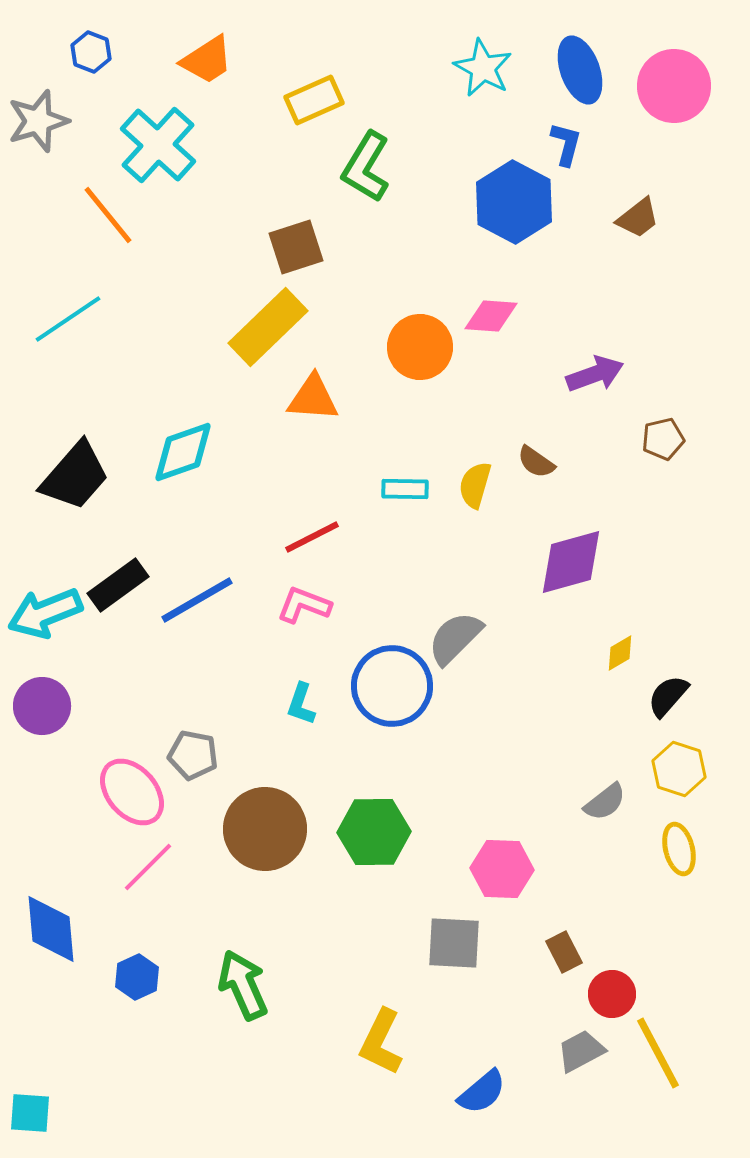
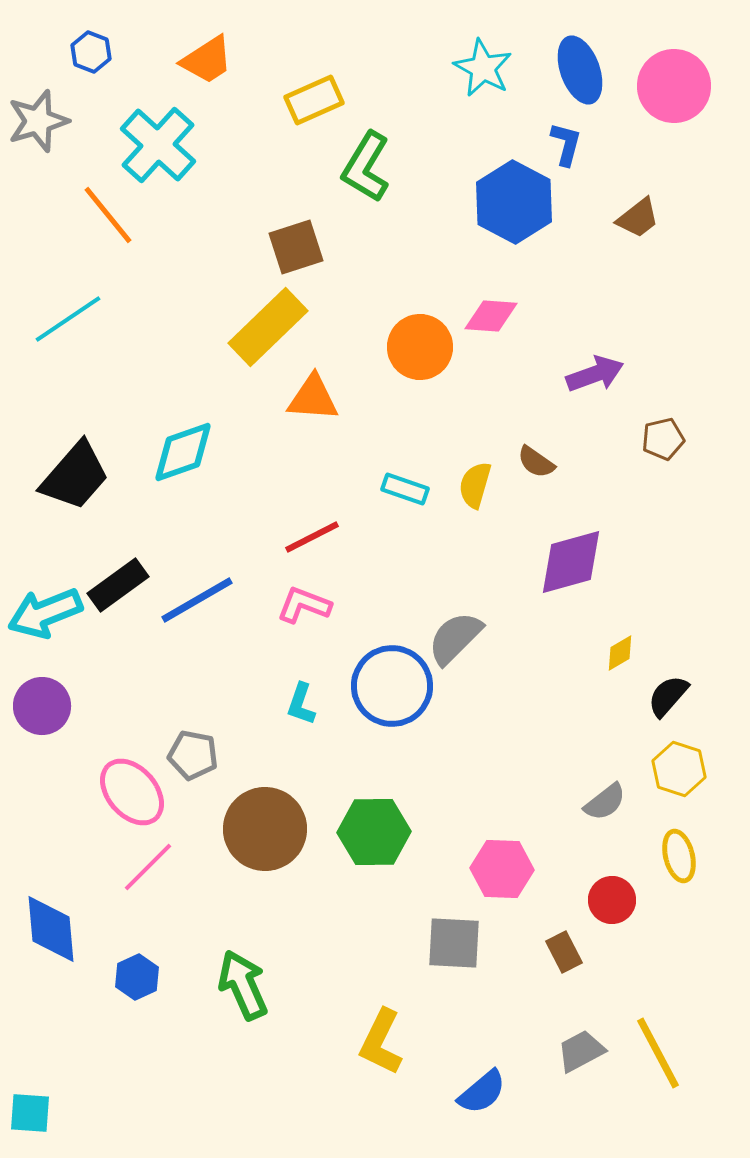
cyan rectangle at (405, 489): rotated 18 degrees clockwise
yellow ellipse at (679, 849): moved 7 px down
red circle at (612, 994): moved 94 px up
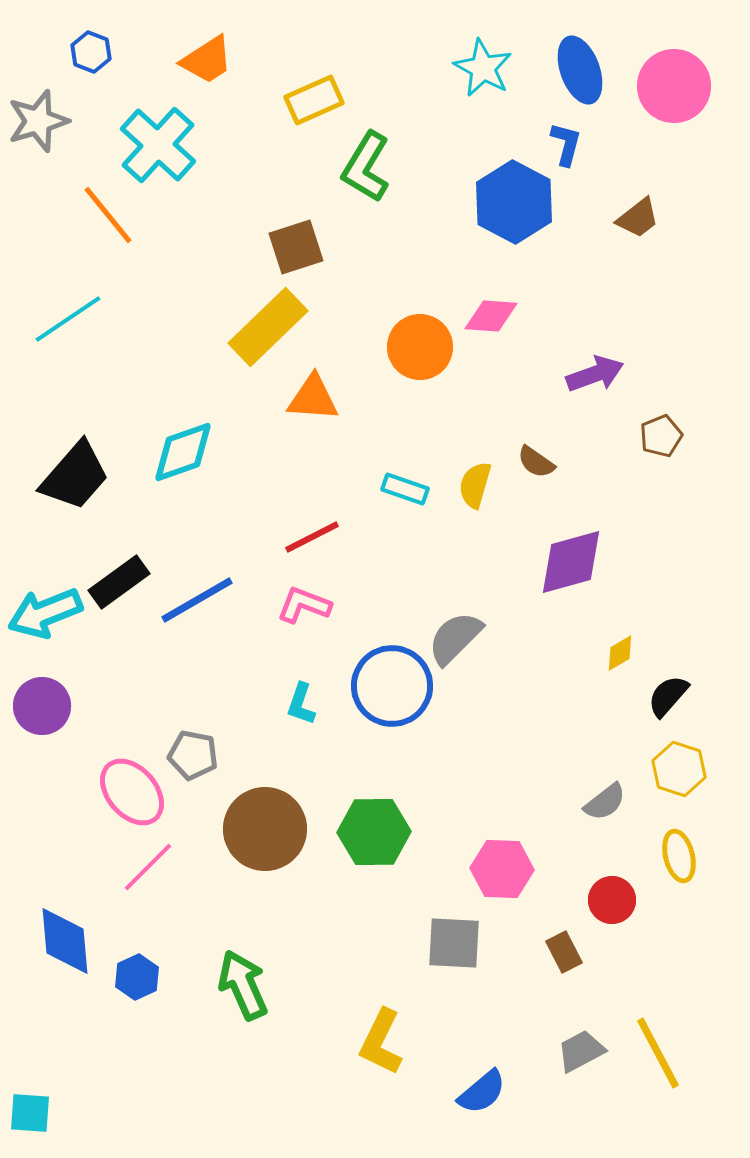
brown pentagon at (663, 439): moved 2 px left, 3 px up; rotated 9 degrees counterclockwise
black rectangle at (118, 585): moved 1 px right, 3 px up
blue diamond at (51, 929): moved 14 px right, 12 px down
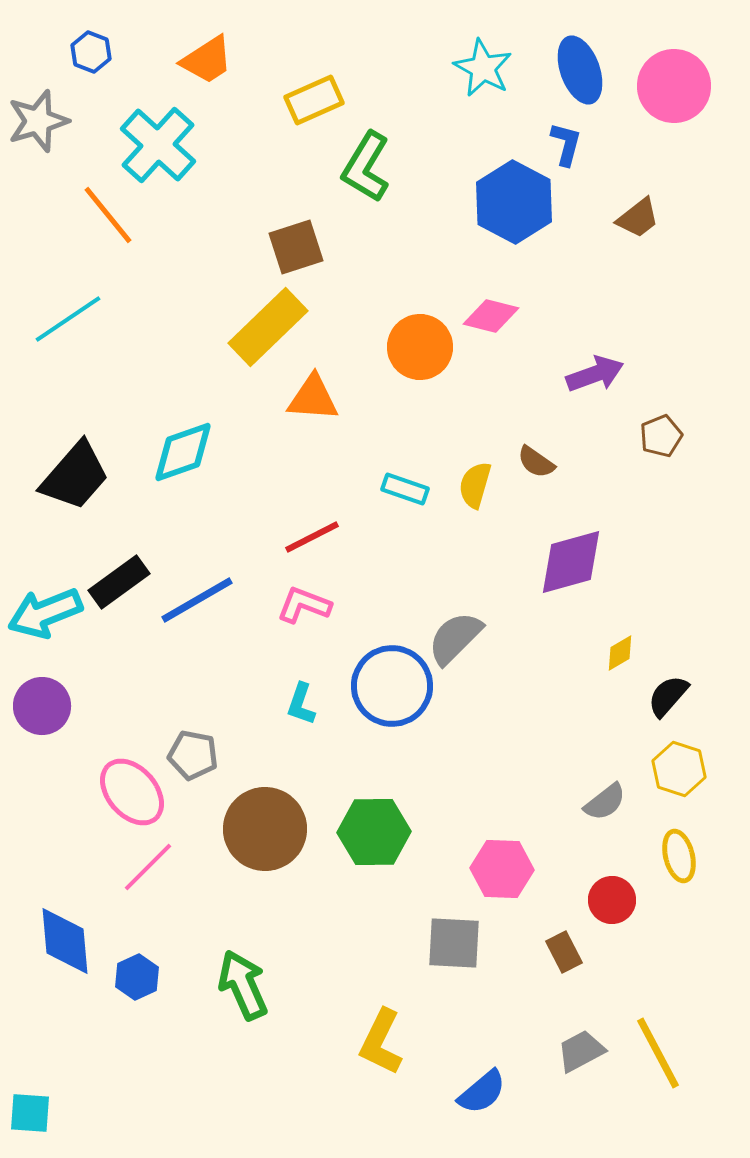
pink diamond at (491, 316): rotated 10 degrees clockwise
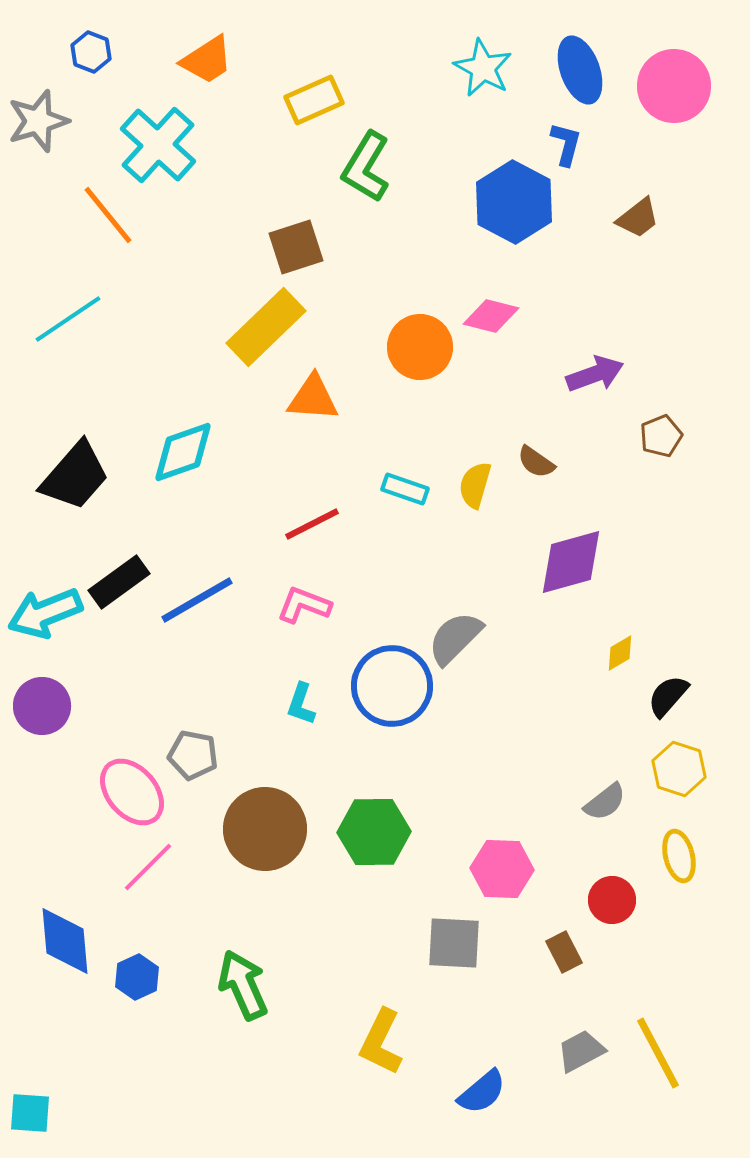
yellow rectangle at (268, 327): moved 2 px left
red line at (312, 537): moved 13 px up
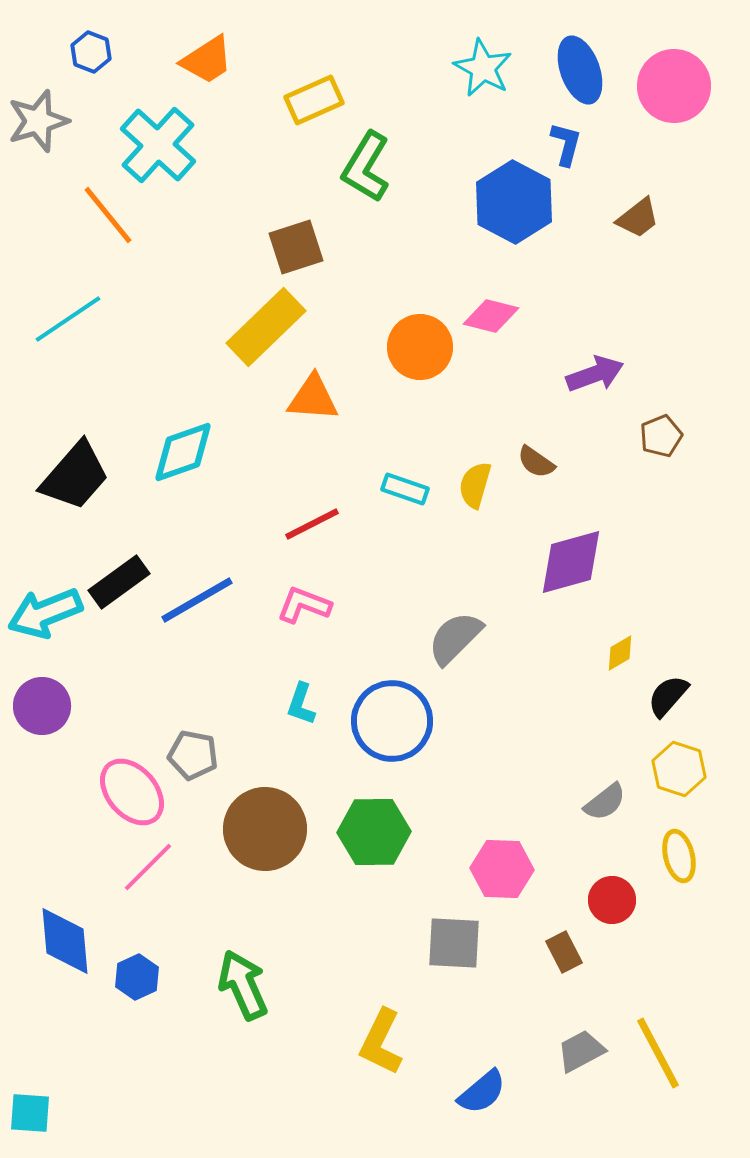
blue circle at (392, 686): moved 35 px down
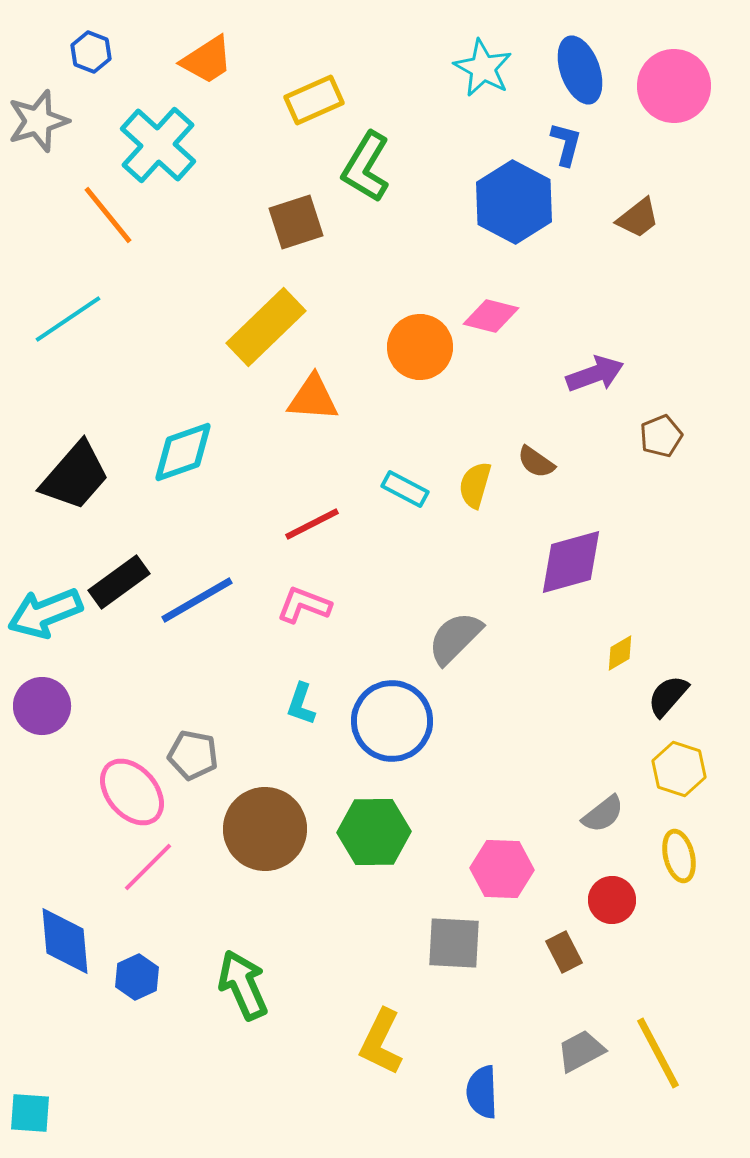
brown square at (296, 247): moved 25 px up
cyan rectangle at (405, 489): rotated 9 degrees clockwise
gray semicircle at (605, 802): moved 2 px left, 12 px down
blue semicircle at (482, 1092): rotated 128 degrees clockwise
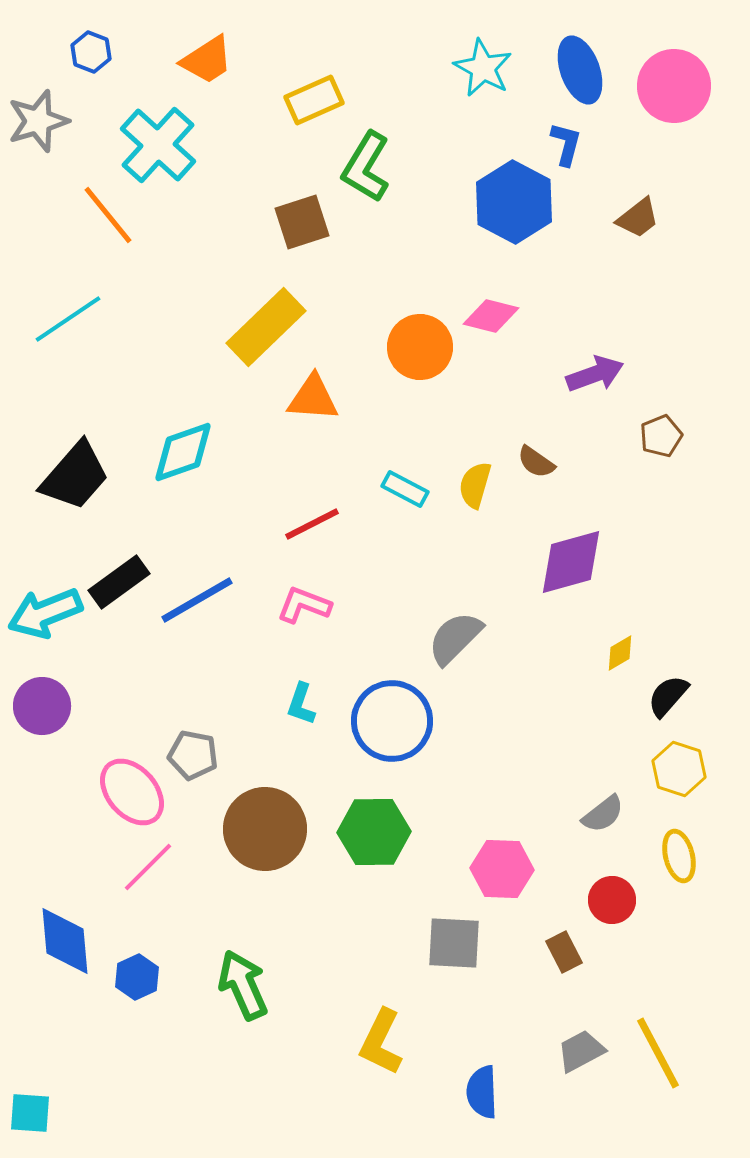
brown square at (296, 222): moved 6 px right
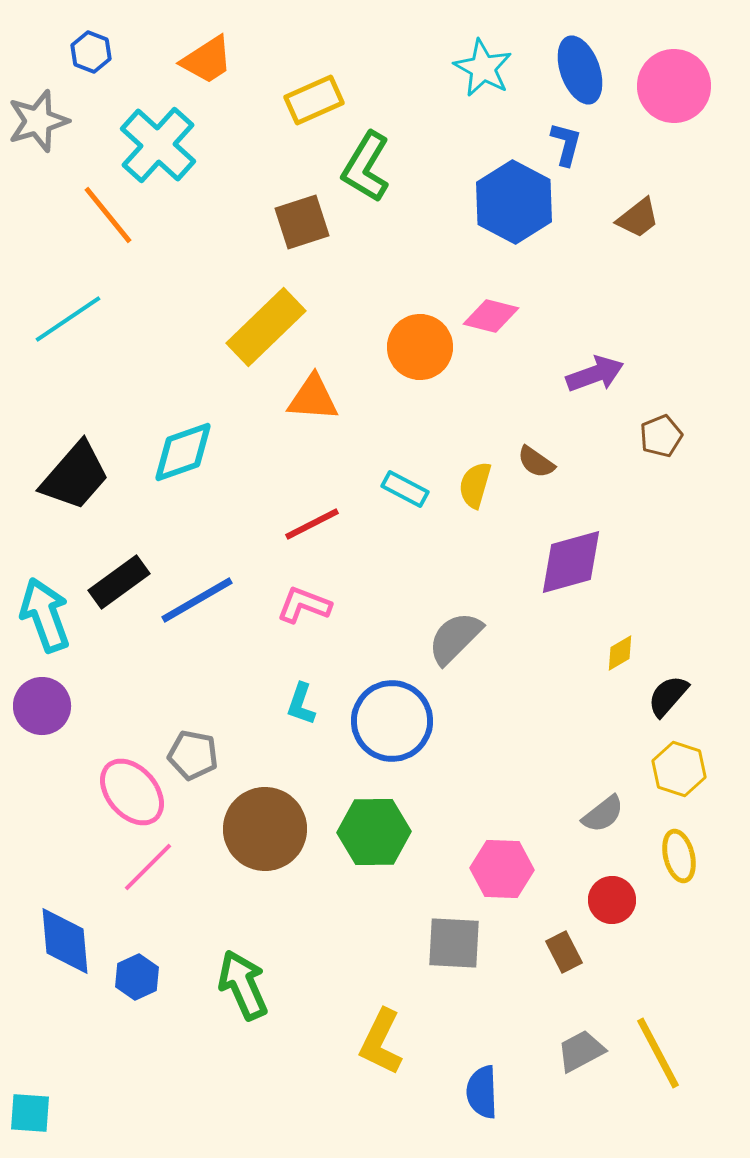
cyan arrow at (45, 613): moved 2 px down; rotated 92 degrees clockwise
